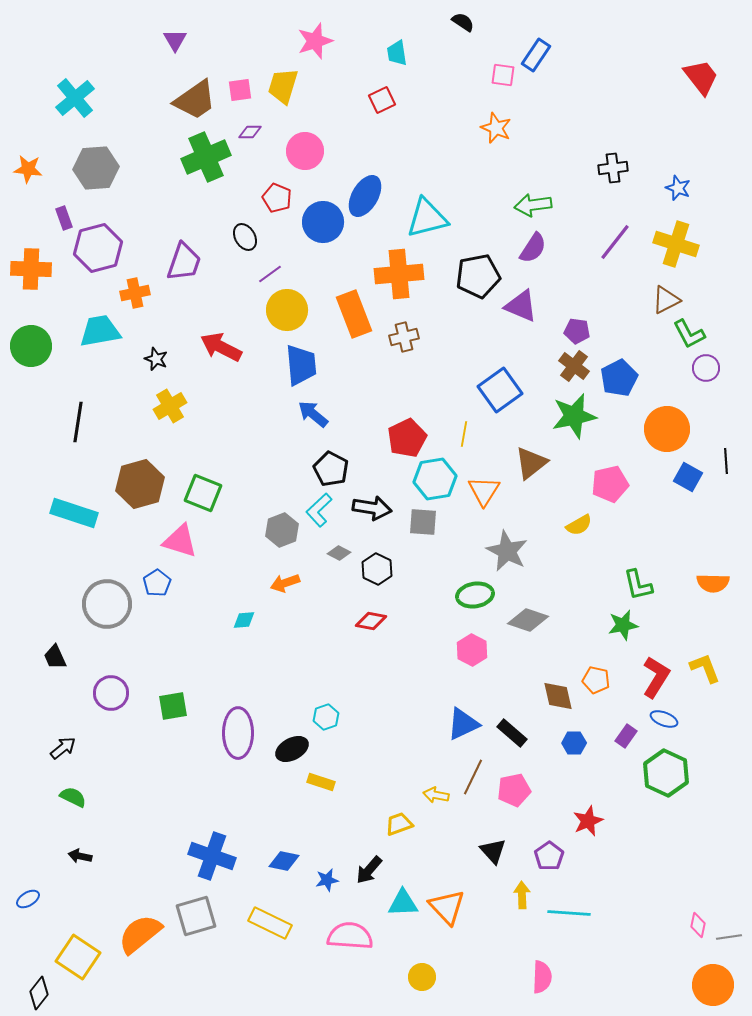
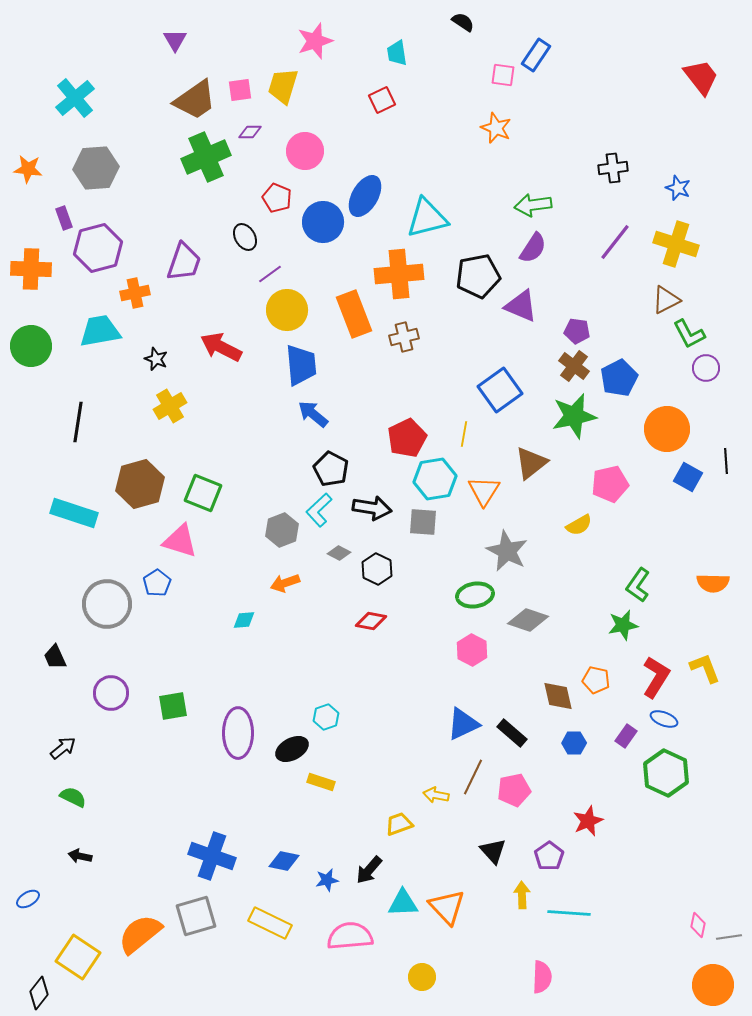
green L-shape at (638, 585): rotated 48 degrees clockwise
pink semicircle at (350, 936): rotated 9 degrees counterclockwise
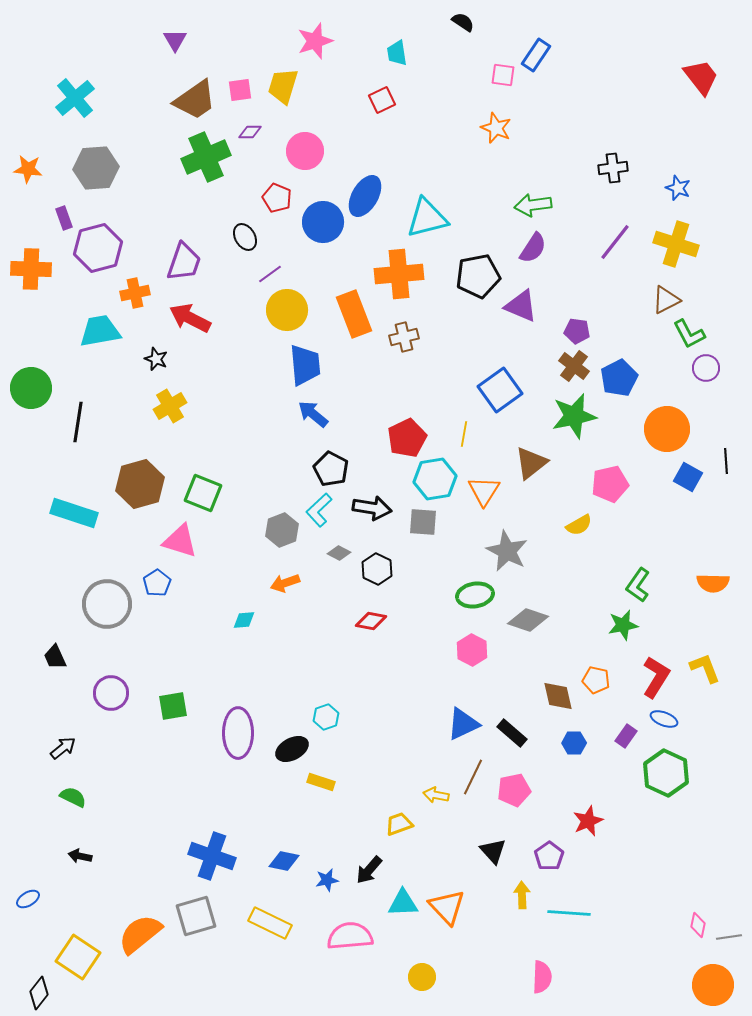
green circle at (31, 346): moved 42 px down
red arrow at (221, 347): moved 31 px left, 29 px up
blue trapezoid at (301, 365): moved 4 px right
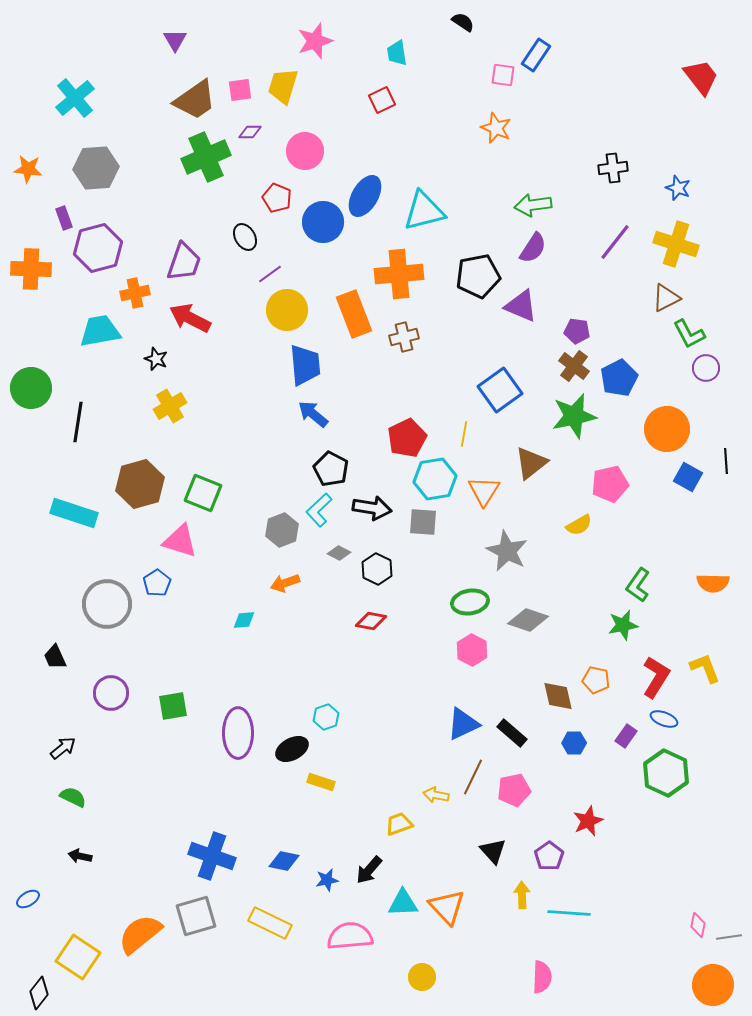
cyan triangle at (427, 218): moved 3 px left, 7 px up
brown triangle at (666, 300): moved 2 px up
green ellipse at (475, 595): moved 5 px left, 7 px down
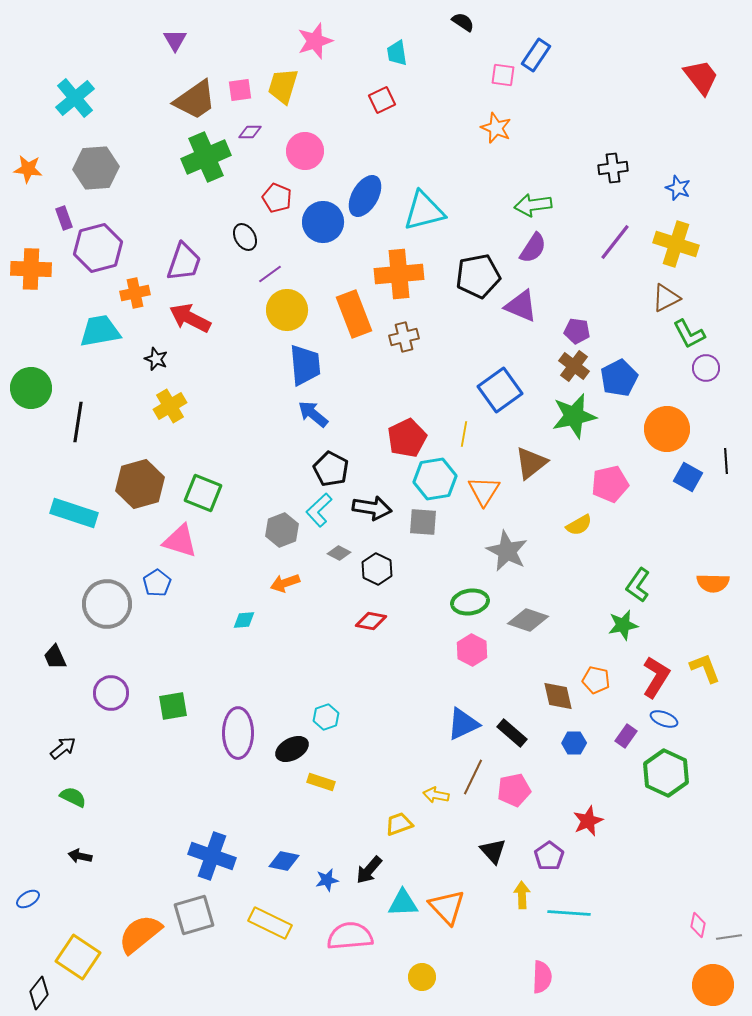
gray square at (196, 916): moved 2 px left, 1 px up
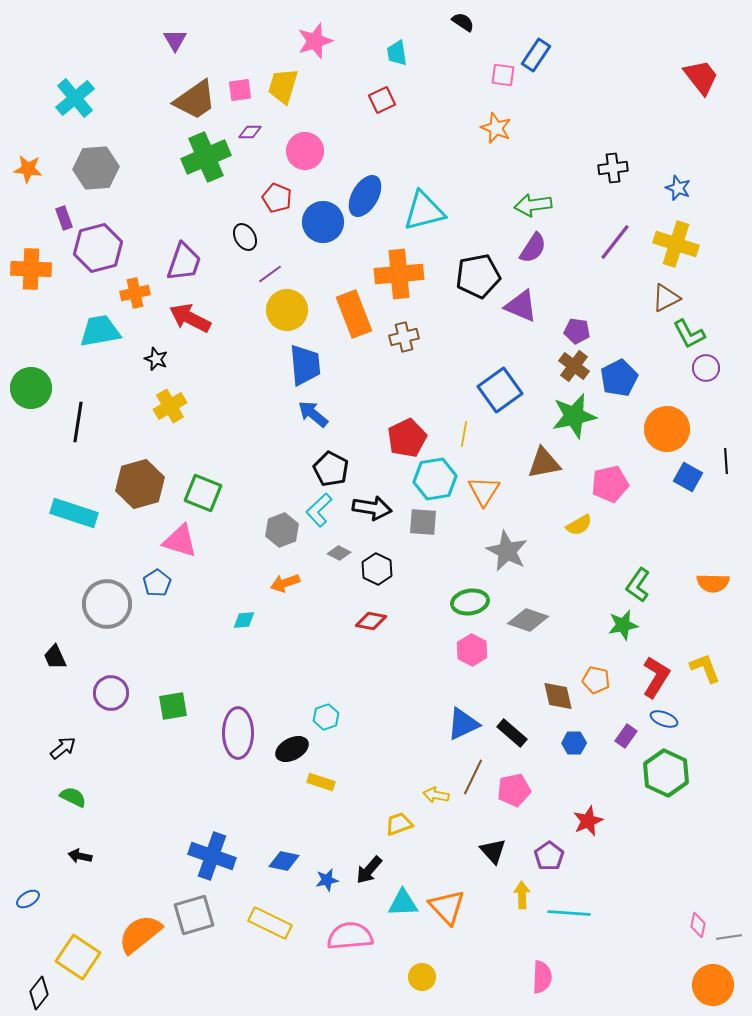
brown triangle at (531, 463): moved 13 px right; rotated 27 degrees clockwise
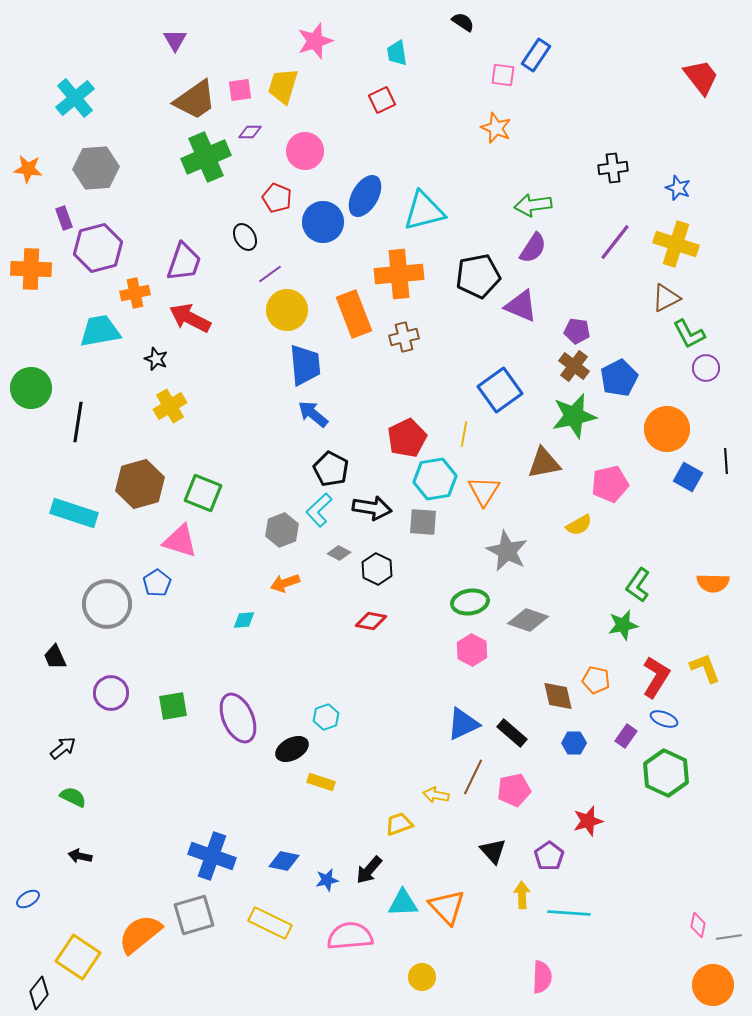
purple ellipse at (238, 733): moved 15 px up; rotated 24 degrees counterclockwise
red star at (588, 821): rotated 8 degrees clockwise
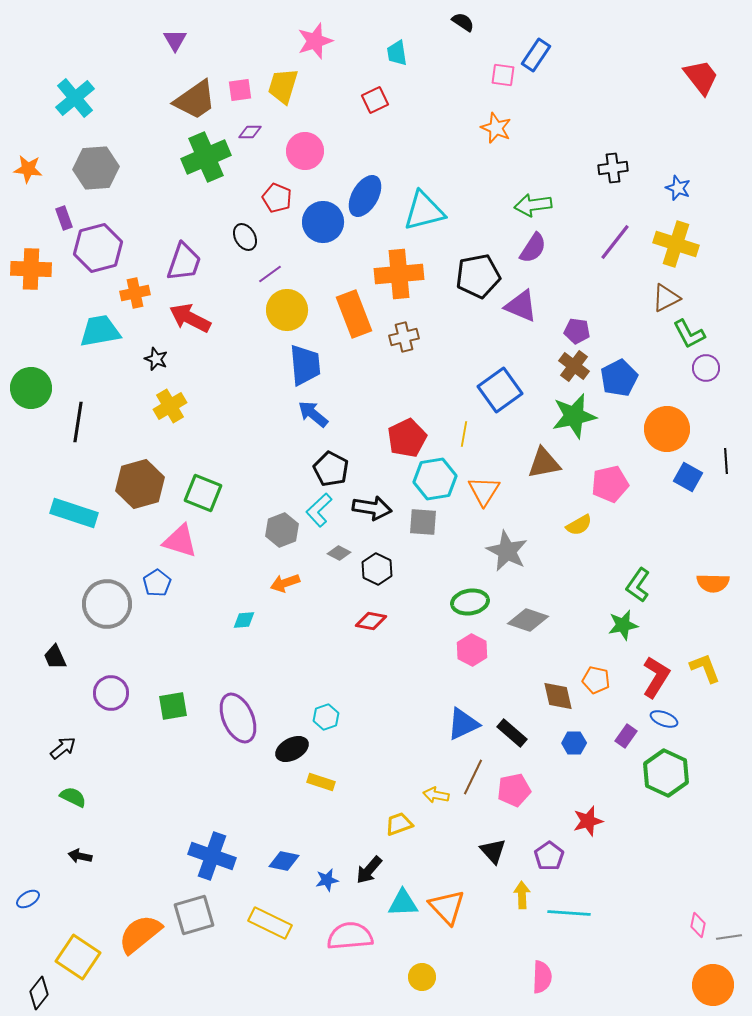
red square at (382, 100): moved 7 px left
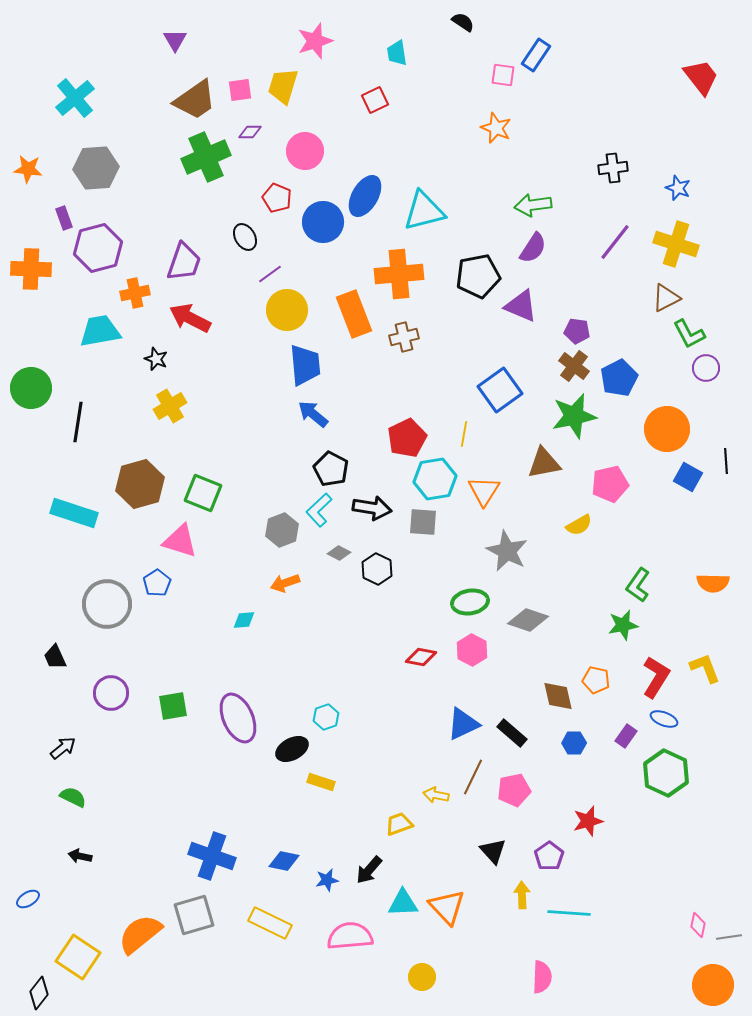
red diamond at (371, 621): moved 50 px right, 36 px down
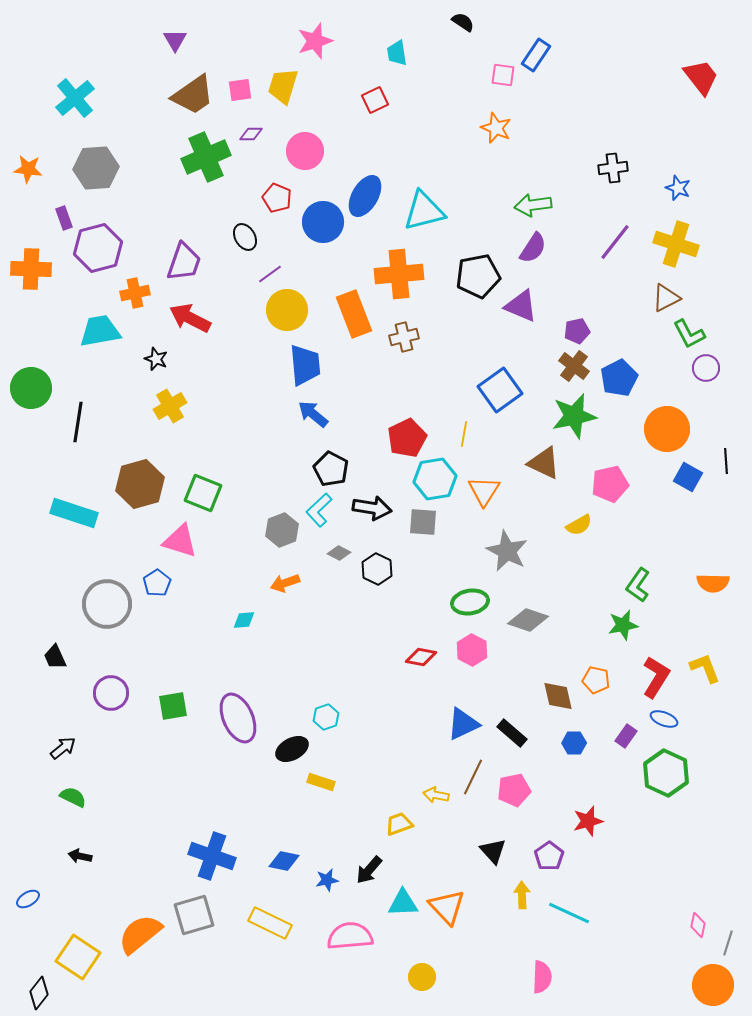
brown trapezoid at (195, 100): moved 2 px left, 5 px up
purple diamond at (250, 132): moved 1 px right, 2 px down
purple pentagon at (577, 331): rotated 20 degrees counterclockwise
brown triangle at (544, 463): rotated 36 degrees clockwise
cyan line at (569, 913): rotated 21 degrees clockwise
gray line at (729, 937): moved 1 px left, 6 px down; rotated 65 degrees counterclockwise
